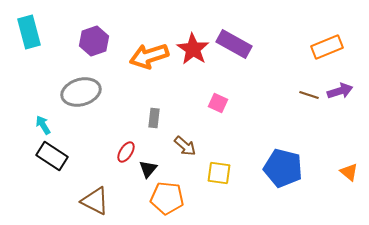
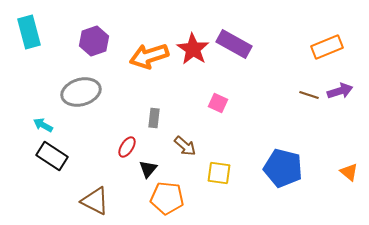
cyan arrow: rotated 30 degrees counterclockwise
red ellipse: moved 1 px right, 5 px up
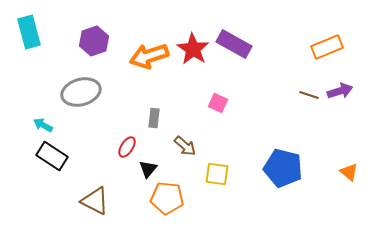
yellow square: moved 2 px left, 1 px down
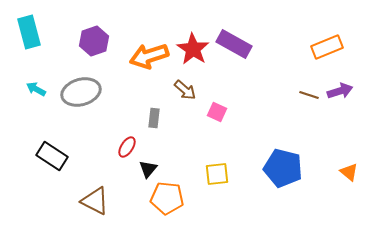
pink square: moved 1 px left, 9 px down
cyan arrow: moved 7 px left, 36 px up
brown arrow: moved 56 px up
yellow square: rotated 15 degrees counterclockwise
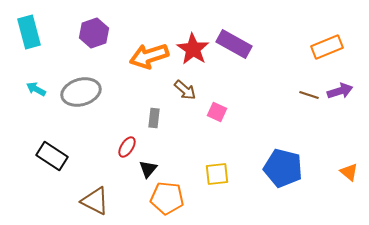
purple hexagon: moved 8 px up
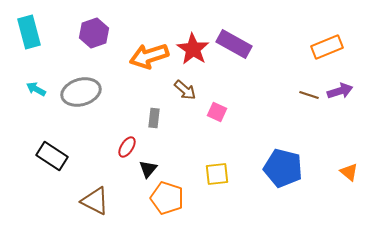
orange pentagon: rotated 12 degrees clockwise
